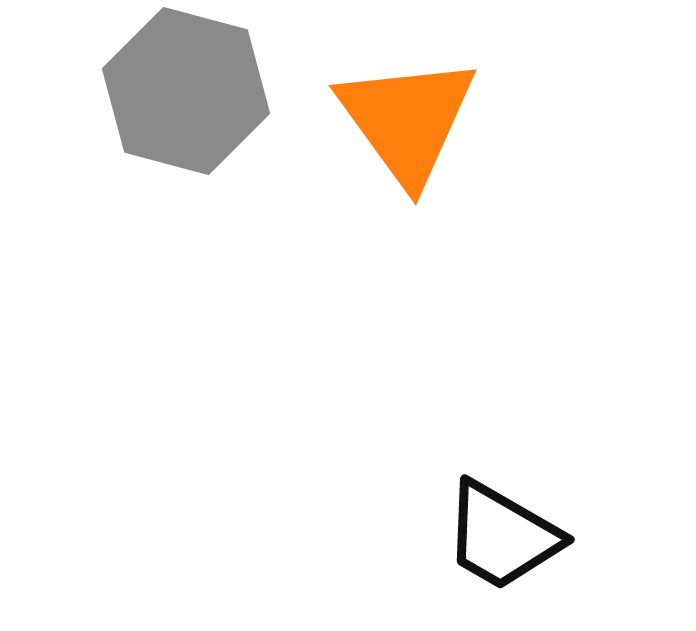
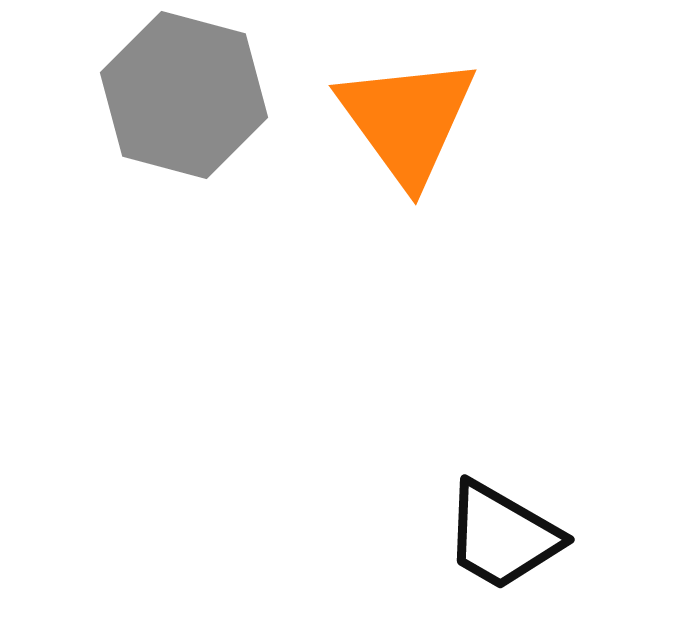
gray hexagon: moved 2 px left, 4 px down
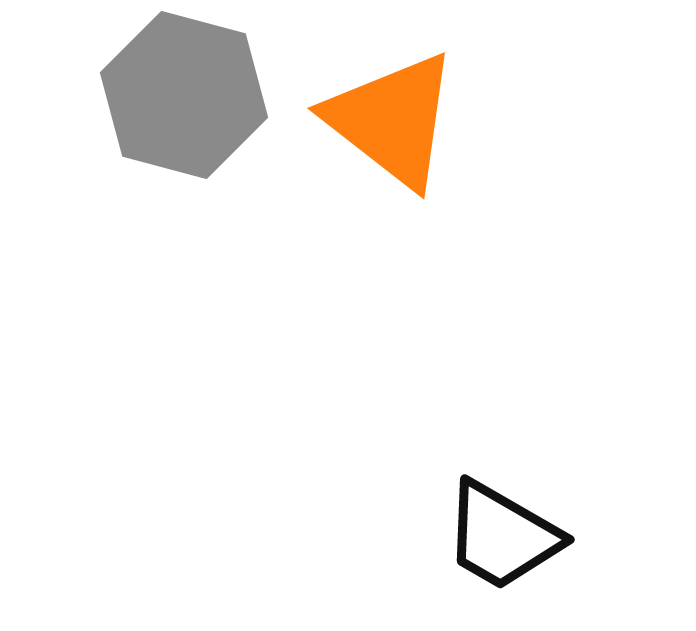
orange triangle: moved 15 px left; rotated 16 degrees counterclockwise
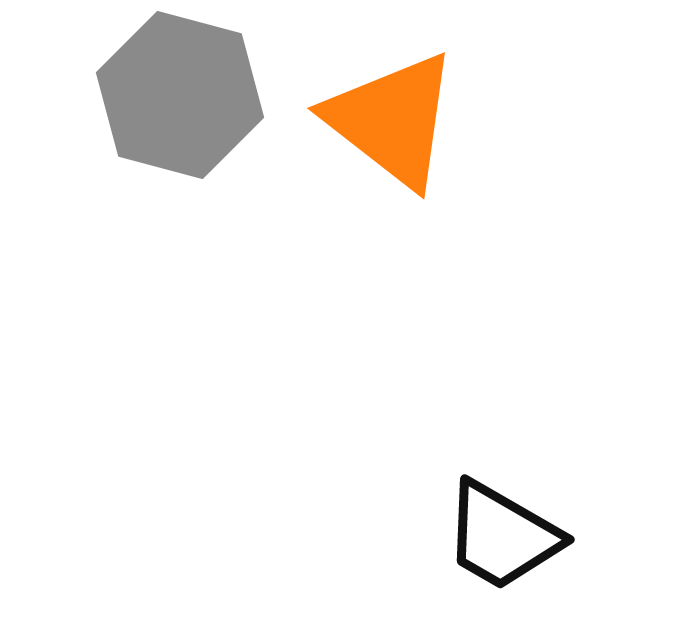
gray hexagon: moved 4 px left
